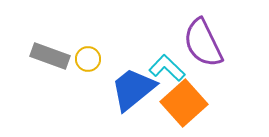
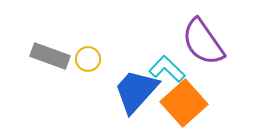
purple semicircle: moved 1 px up; rotated 9 degrees counterclockwise
cyan L-shape: moved 1 px down
blue trapezoid: moved 3 px right, 2 px down; rotated 9 degrees counterclockwise
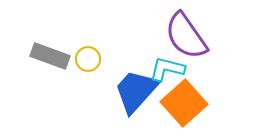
purple semicircle: moved 17 px left, 6 px up
cyan L-shape: rotated 30 degrees counterclockwise
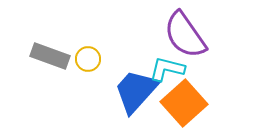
purple semicircle: moved 1 px left, 1 px up
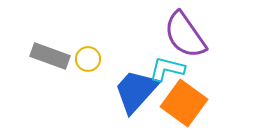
orange square: rotated 12 degrees counterclockwise
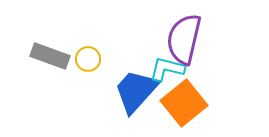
purple semicircle: moved 1 px left, 4 px down; rotated 48 degrees clockwise
orange square: rotated 15 degrees clockwise
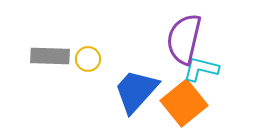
gray rectangle: rotated 18 degrees counterclockwise
cyan L-shape: moved 34 px right
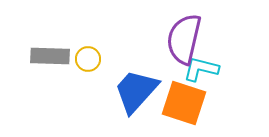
orange square: rotated 33 degrees counterclockwise
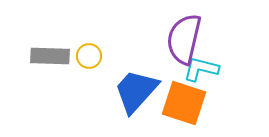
yellow circle: moved 1 px right, 3 px up
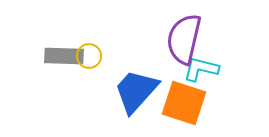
gray rectangle: moved 14 px right
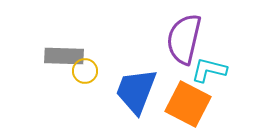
yellow circle: moved 4 px left, 15 px down
cyan L-shape: moved 8 px right, 1 px down
blue trapezoid: rotated 21 degrees counterclockwise
orange square: moved 4 px right, 1 px down; rotated 9 degrees clockwise
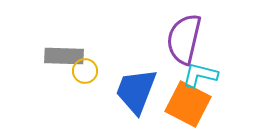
cyan L-shape: moved 9 px left, 5 px down
